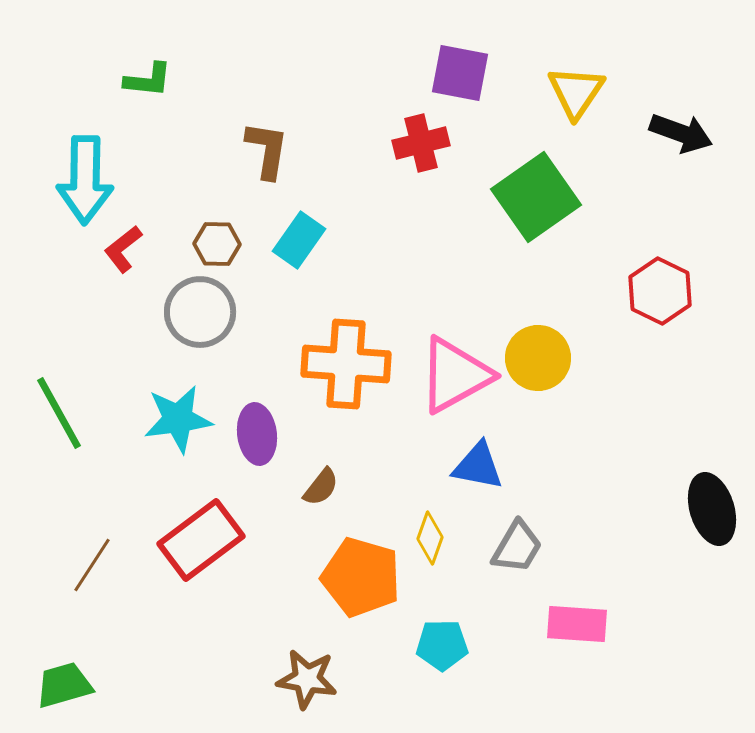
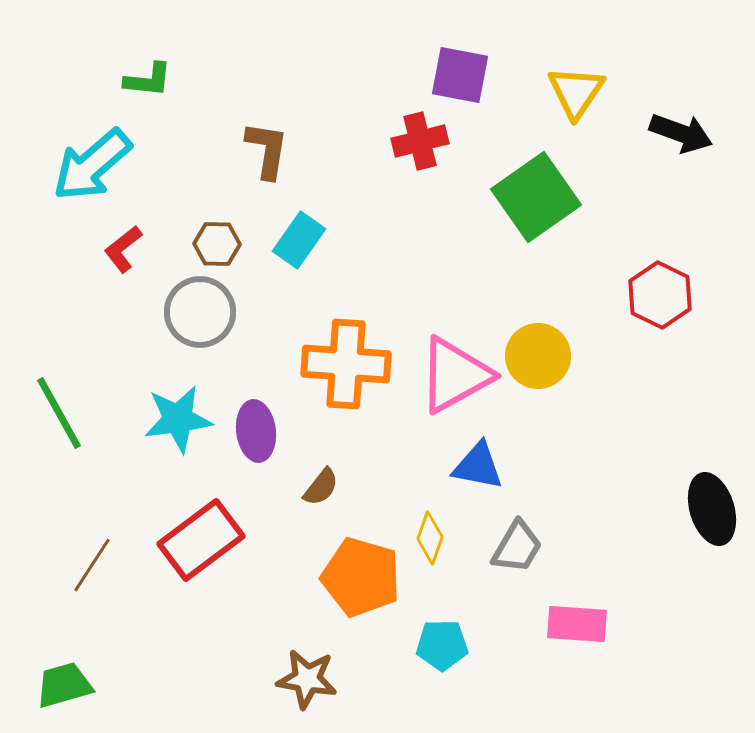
purple square: moved 2 px down
red cross: moved 1 px left, 2 px up
cyan arrow: moved 7 px right, 15 px up; rotated 48 degrees clockwise
red hexagon: moved 4 px down
yellow circle: moved 2 px up
purple ellipse: moved 1 px left, 3 px up
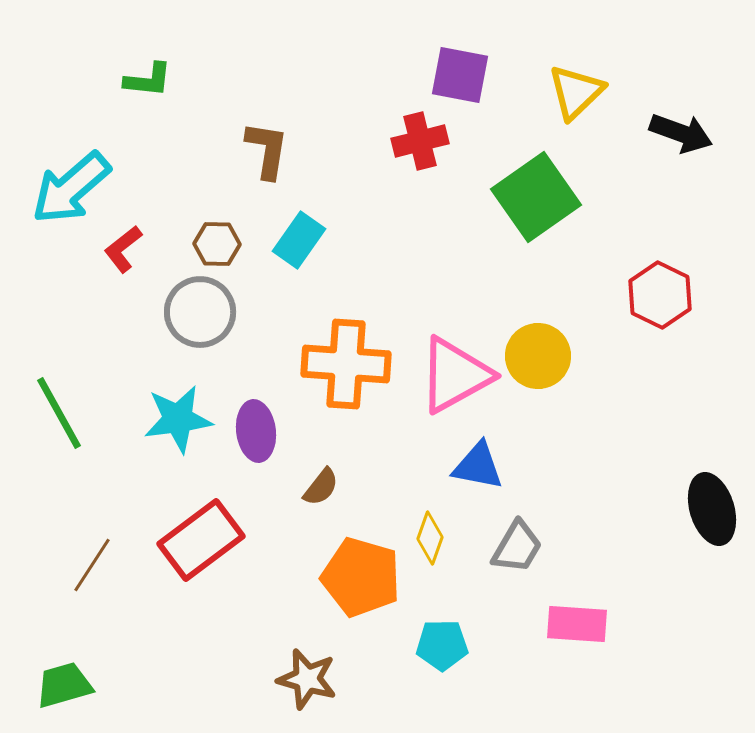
yellow triangle: rotated 12 degrees clockwise
cyan arrow: moved 21 px left, 23 px down
brown star: rotated 6 degrees clockwise
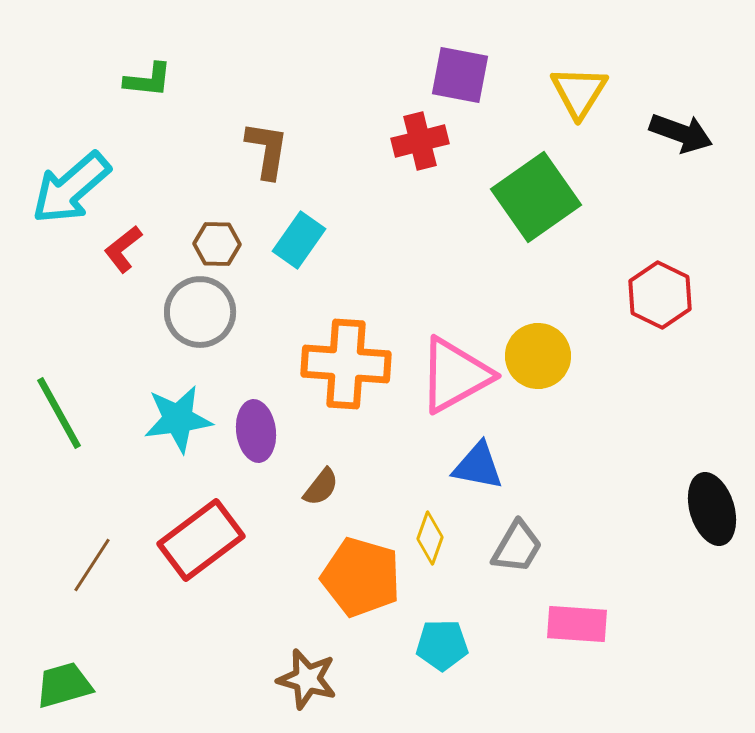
yellow triangle: moved 3 px right; rotated 14 degrees counterclockwise
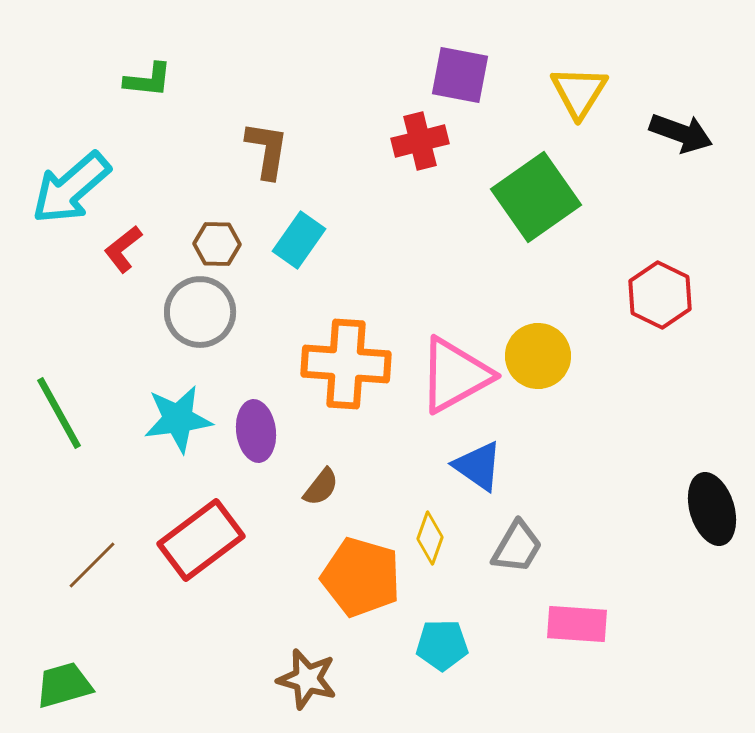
blue triangle: rotated 24 degrees clockwise
brown line: rotated 12 degrees clockwise
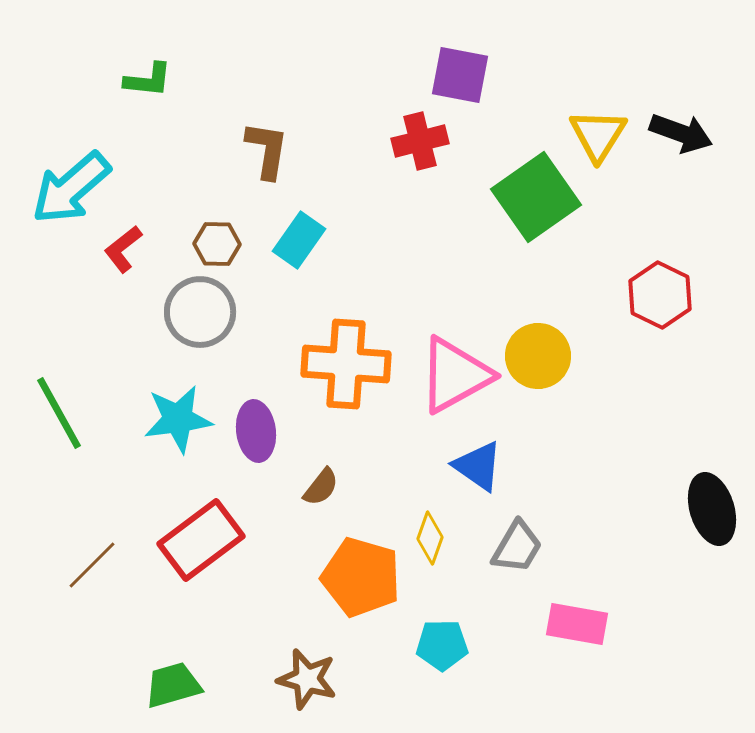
yellow triangle: moved 19 px right, 43 px down
pink rectangle: rotated 6 degrees clockwise
green trapezoid: moved 109 px right
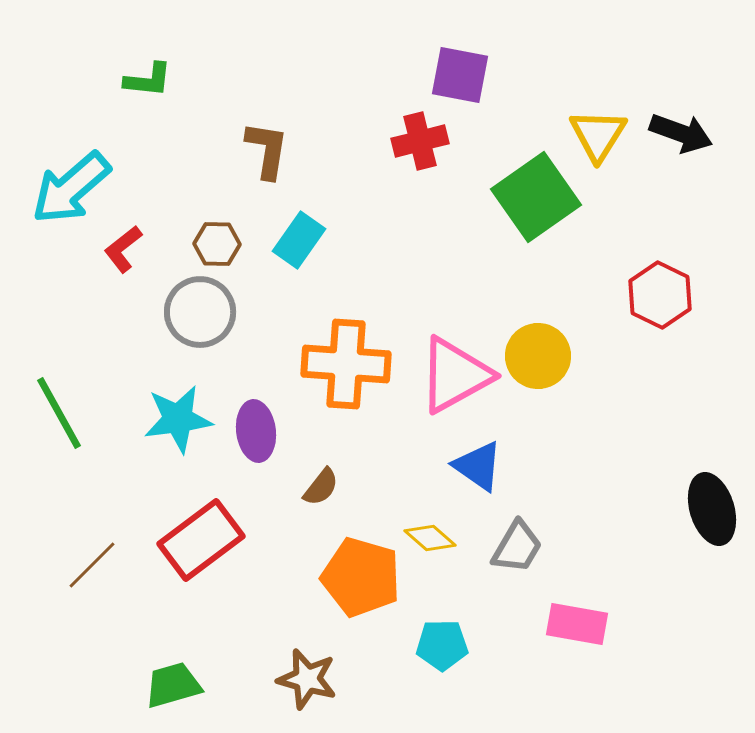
yellow diamond: rotated 69 degrees counterclockwise
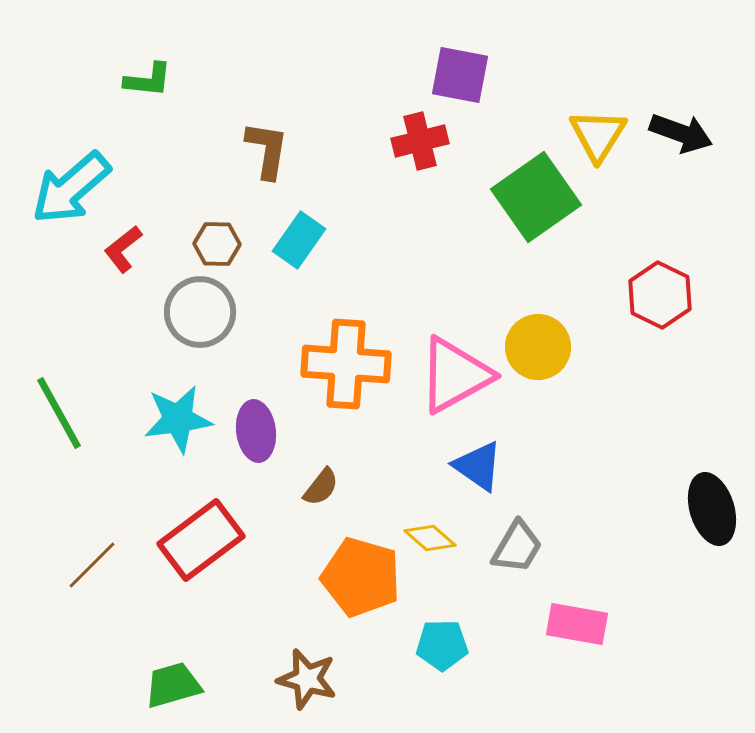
yellow circle: moved 9 px up
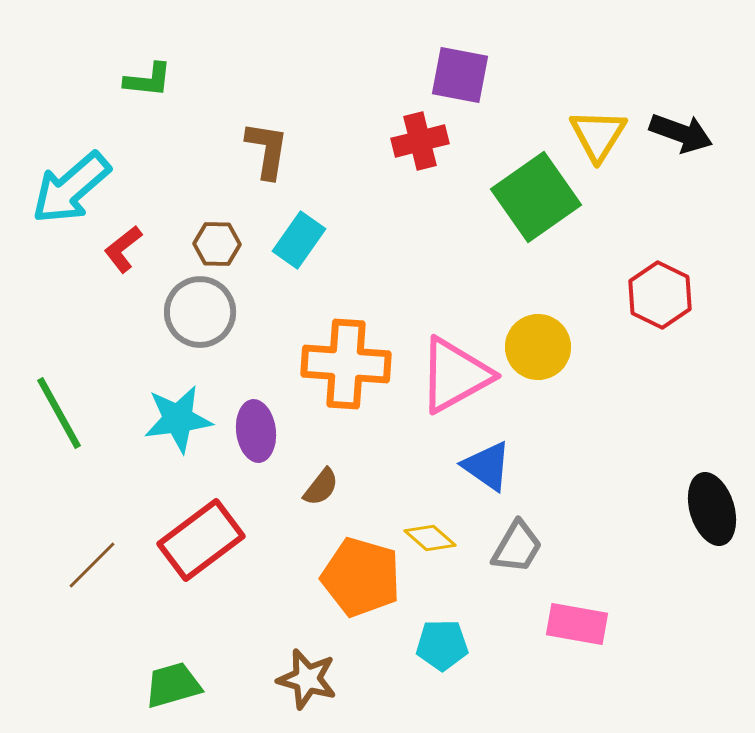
blue triangle: moved 9 px right
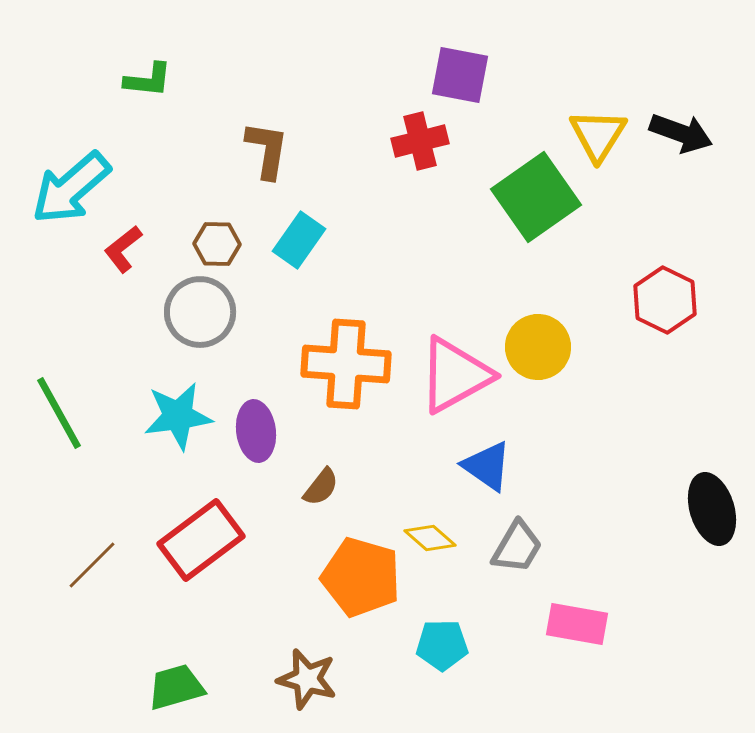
red hexagon: moved 5 px right, 5 px down
cyan star: moved 3 px up
green trapezoid: moved 3 px right, 2 px down
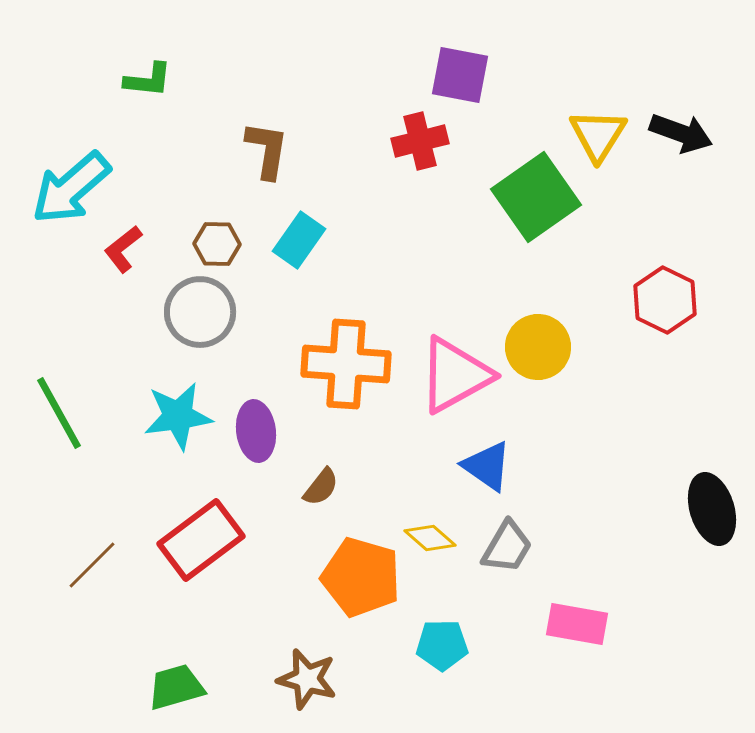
gray trapezoid: moved 10 px left
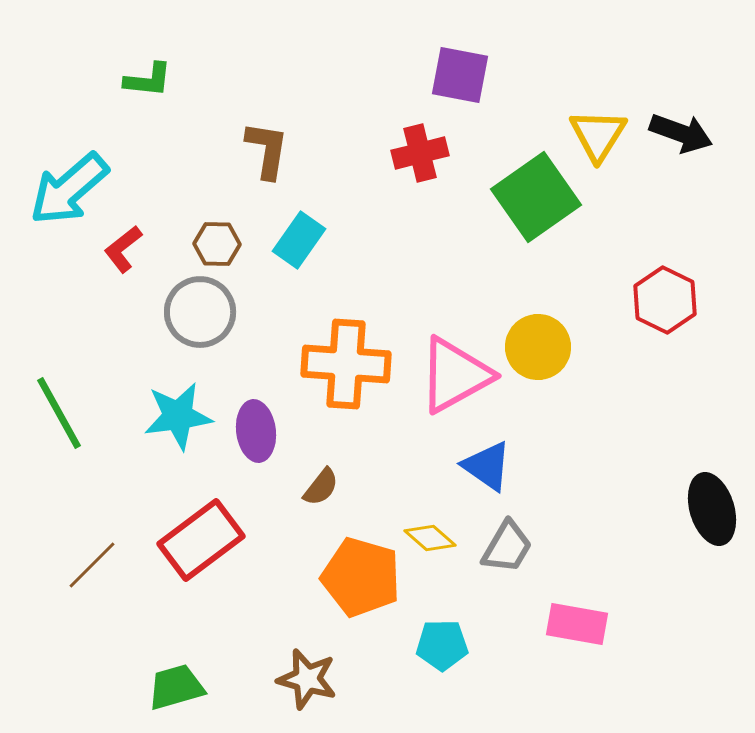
red cross: moved 12 px down
cyan arrow: moved 2 px left, 1 px down
